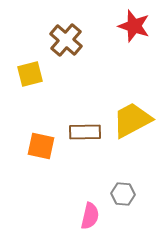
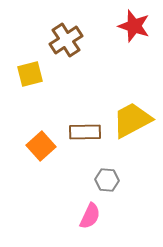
brown cross: rotated 16 degrees clockwise
orange square: rotated 36 degrees clockwise
gray hexagon: moved 16 px left, 14 px up
pink semicircle: rotated 12 degrees clockwise
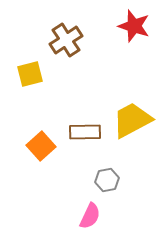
gray hexagon: rotated 15 degrees counterclockwise
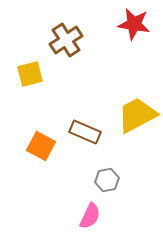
red star: moved 2 px up; rotated 8 degrees counterclockwise
yellow trapezoid: moved 5 px right, 5 px up
brown rectangle: rotated 24 degrees clockwise
orange square: rotated 20 degrees counterclockwise
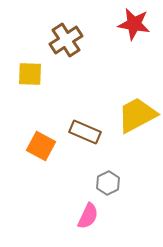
yellow square: rotated 16 degrees clockwise
gray hexagon: moved 1 px right, 3 px down; rotated 15 degrees counterclockwise
pink semicircle: moved 2 px left
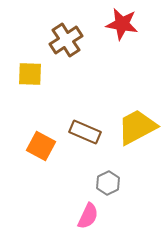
red star: moved 12 px left
yellow trapezoid: moved 12 px down
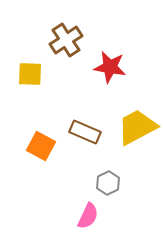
red star: moved 12 px left, 43 px down
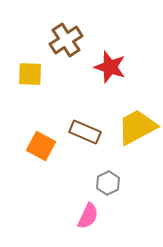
red star: rotated 8 degrees clockwise
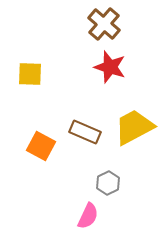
brown cross: moved 38 px right, 16 px up; rotated 16 degrees counterclockwise
yellow trapezoid: moved 3 px left
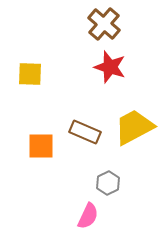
orange square: rotated 28 degrees counterclockwise
